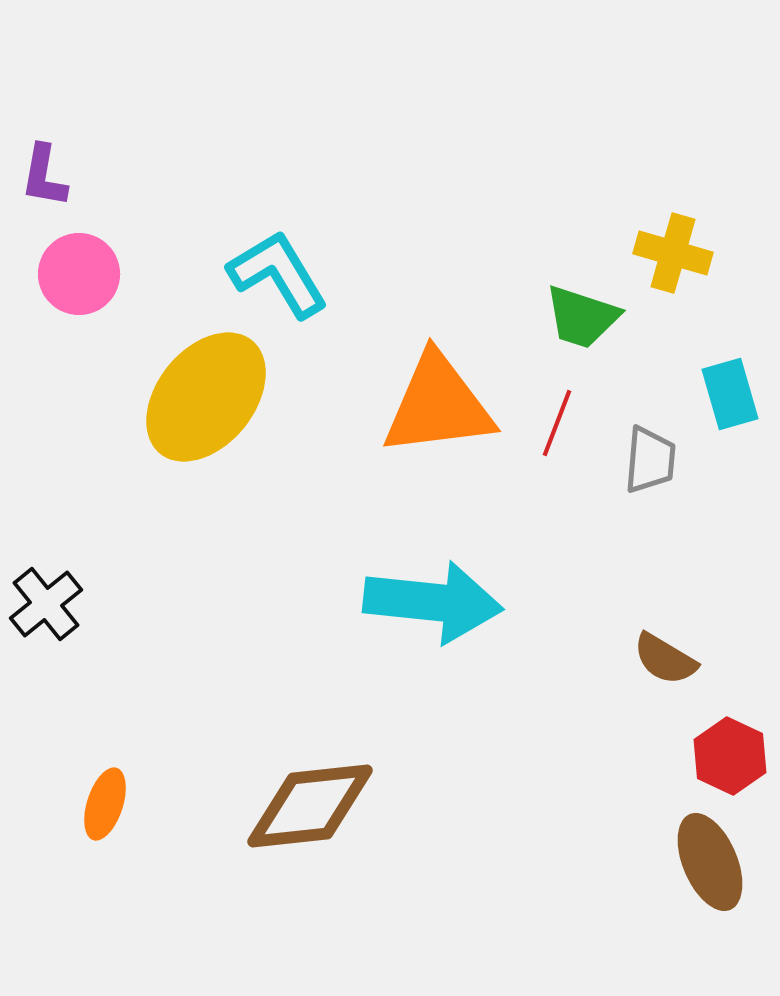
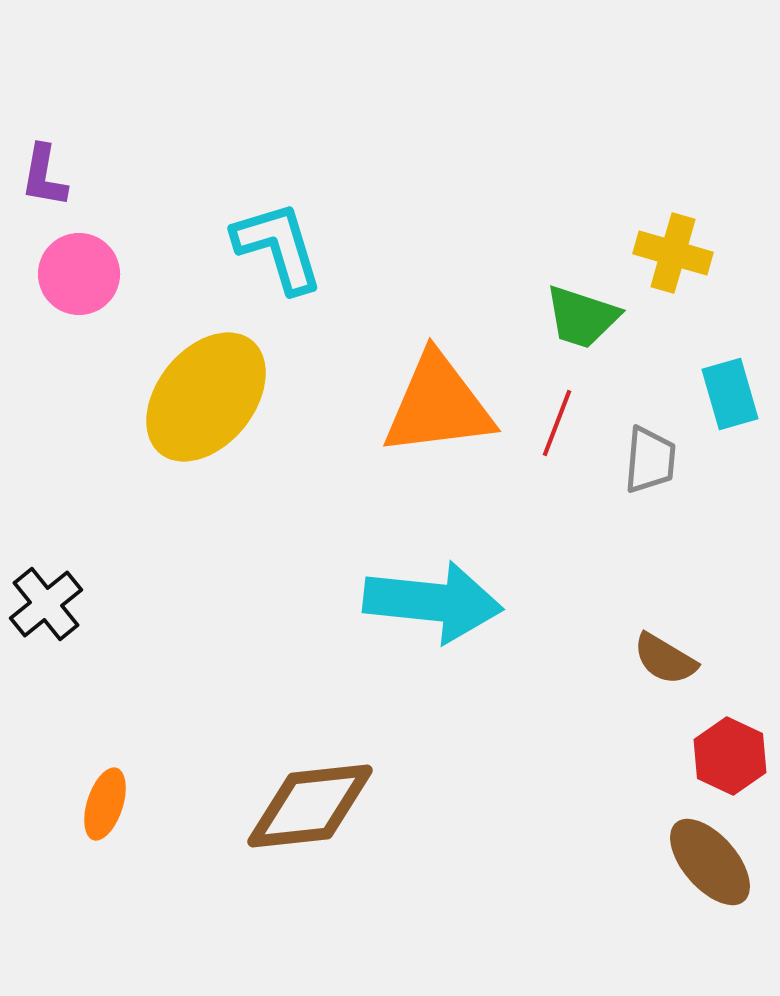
cyan L-shape: moved 27 px up; rotated 14 degrees clockwise
brown ellipse: rotated 18 degrees counterclockwise
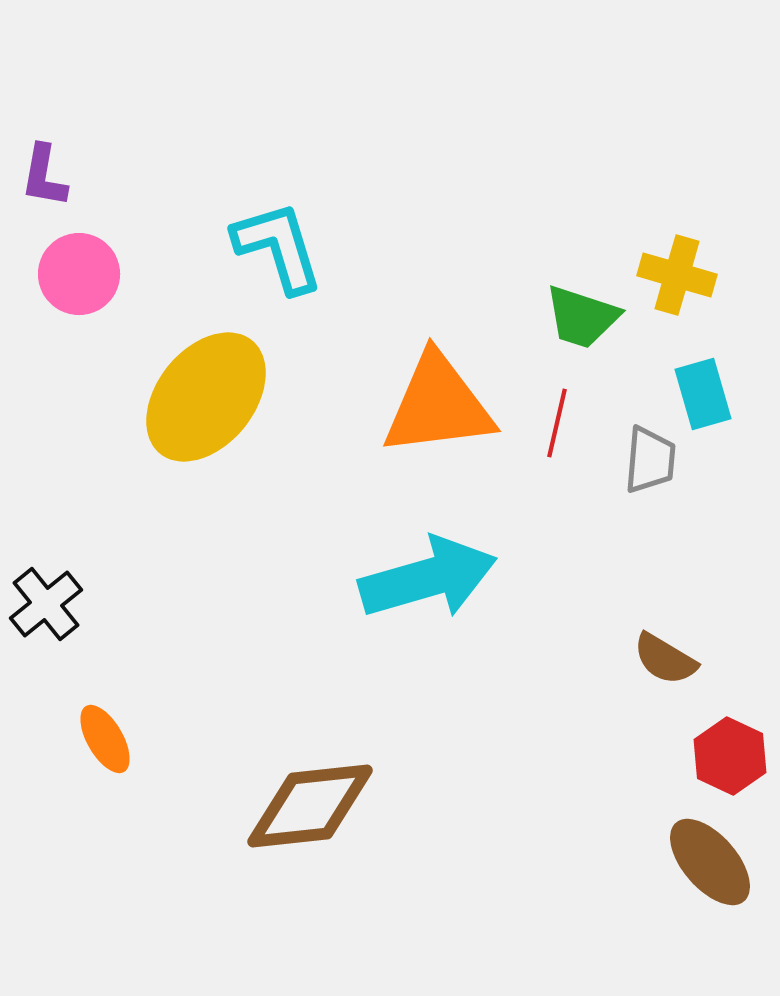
yellow cross: moved 4 px right, 22 px down
cyan rectangle: moved 27 px left
red line: rotated 8 degrees counterclockwise
cyan arrow: moved 5 px left, 24 px up; rotated 22 degrees counterclockwise
orange ellipse: moved 65 px up; rotated 48 degrees counterclockwise
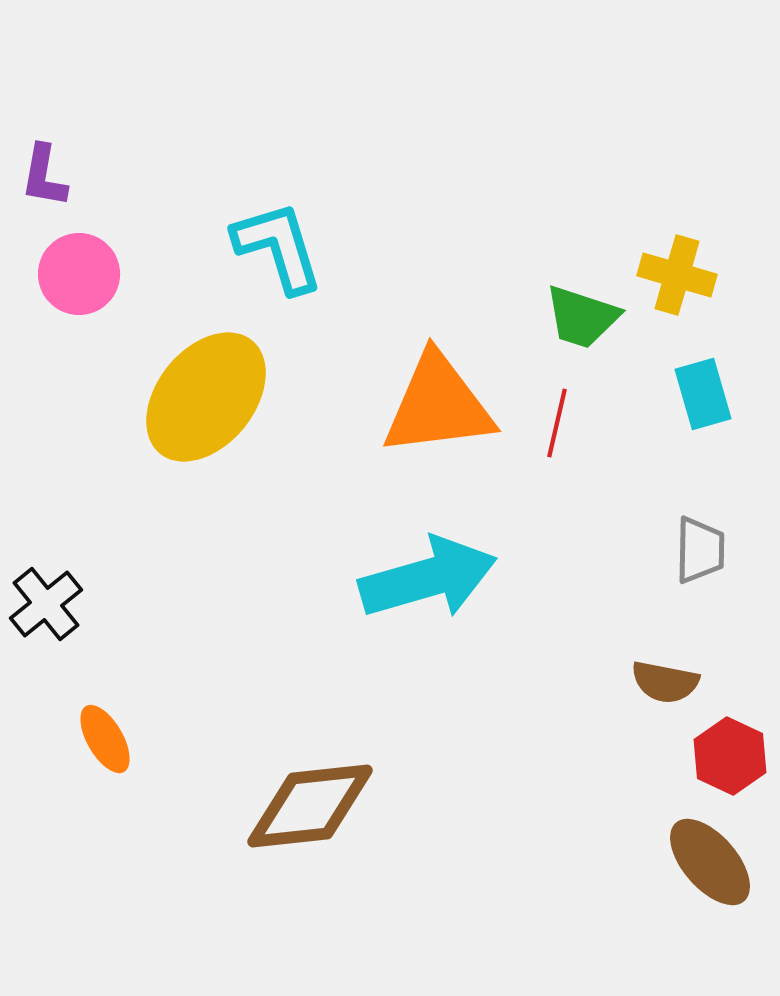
gray trapezoid: moved 50 px right, 90 px down; rotated 4 degrees counterclockwise
brown semicircle: moved 23 px down; rotated 20 degrees counterclockwise
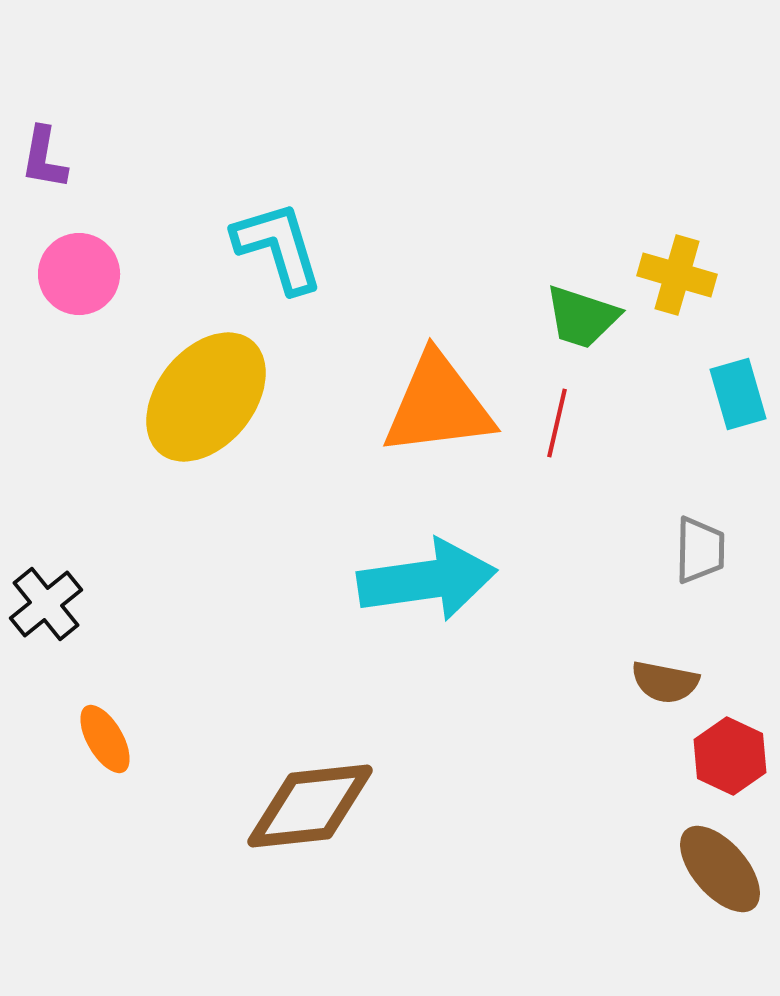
purple L-shape: moved 18 px up
cyan rectangle: moved 35 px right
cyan arrow: moved 1 px left, 2 px down; rotated 8 degrees clockwise
brown ellipse: moved 10 px right, 7 px down
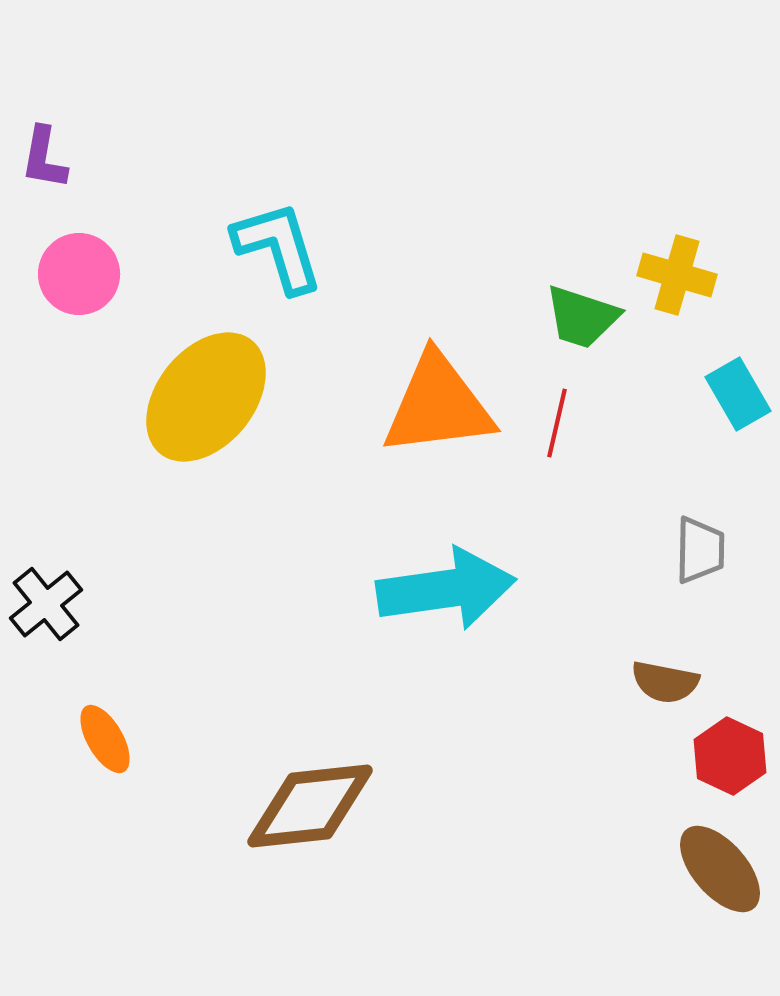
cyan rectangle: rotated 14 degrees counterclockwise
cyan arrow: moved 19 px right, 9 px down
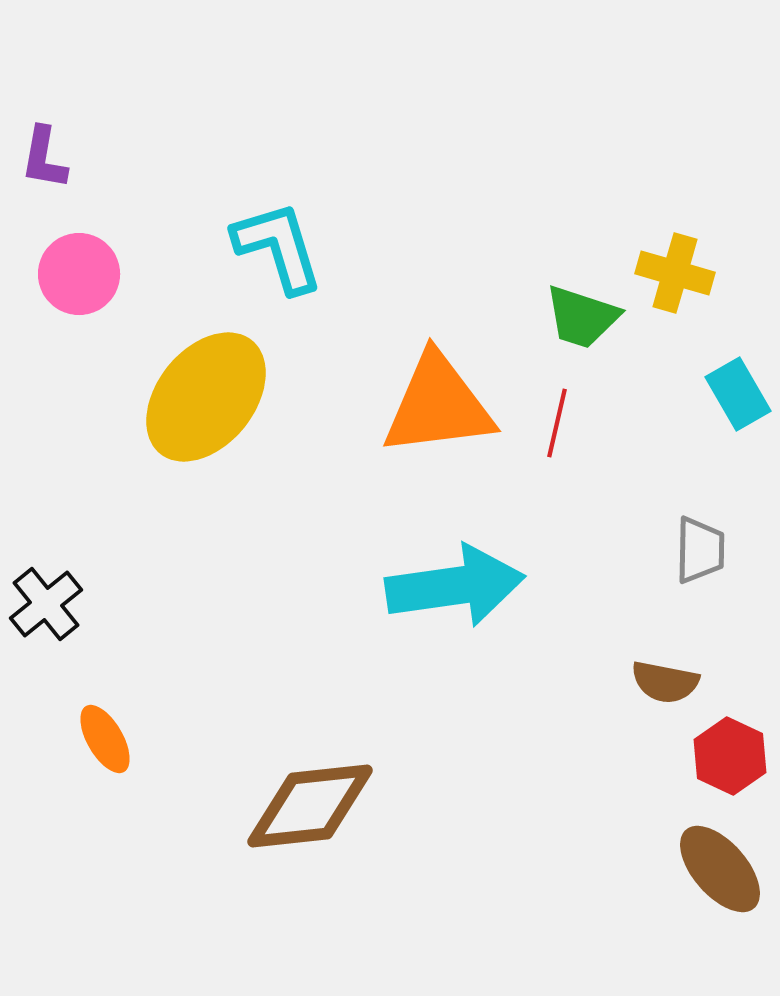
yellow cross: moved 2 px left, 2 px up
cyan arrow: moved 9 px right, 3 px up
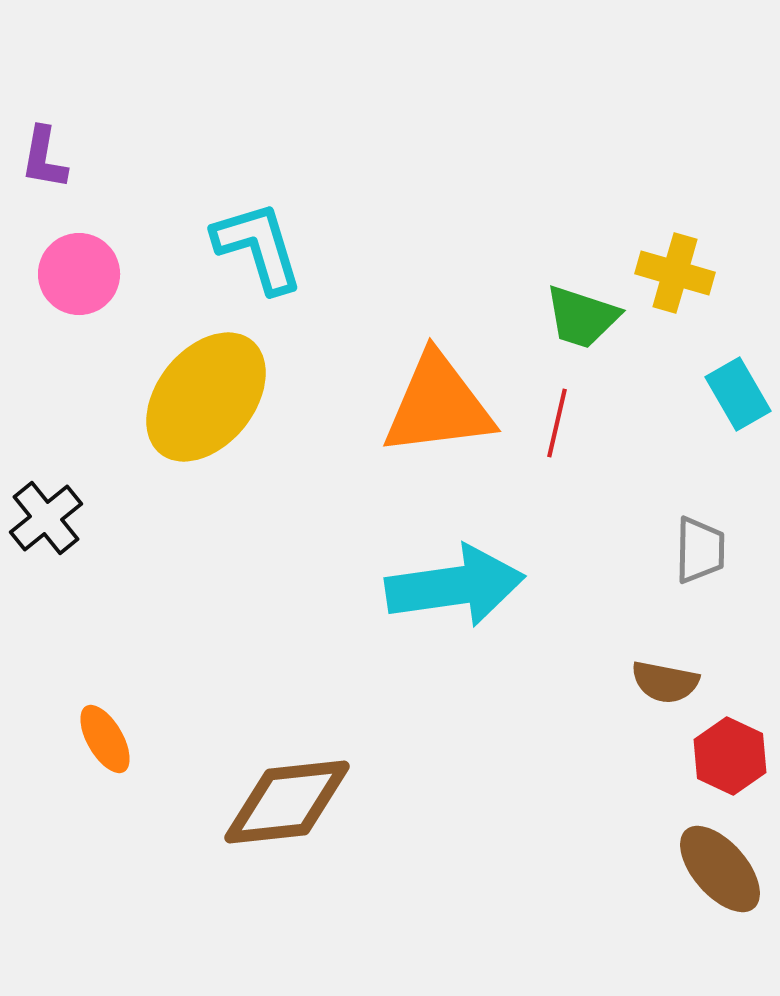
cyan L-shape: moved 20 px left
black cross: moved 86 px up
brown diamond: moved 23 px left, 4 px up
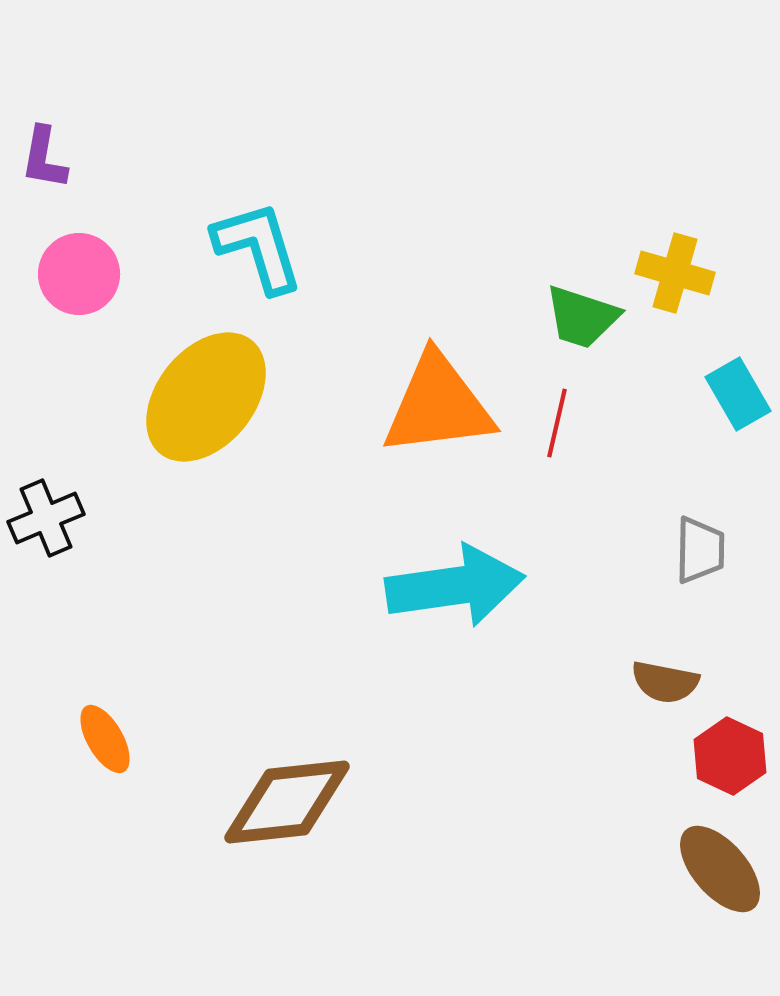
black cross: rotated 16 degrees clockwise
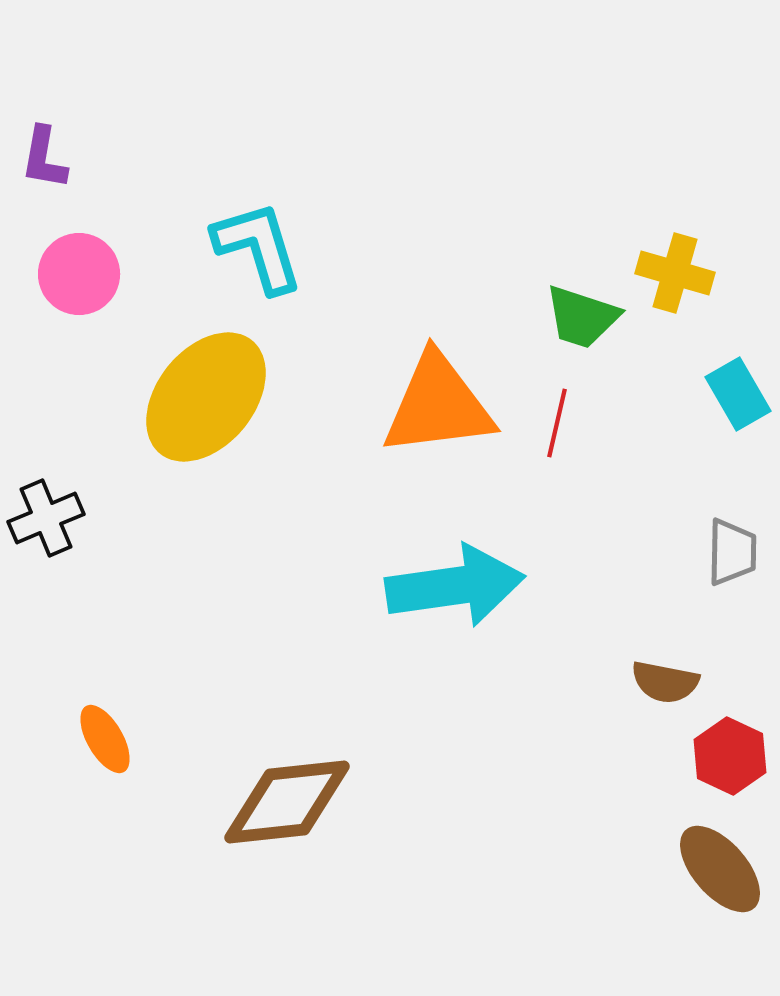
gray trapezoid: moved 32 px right, 2 px down
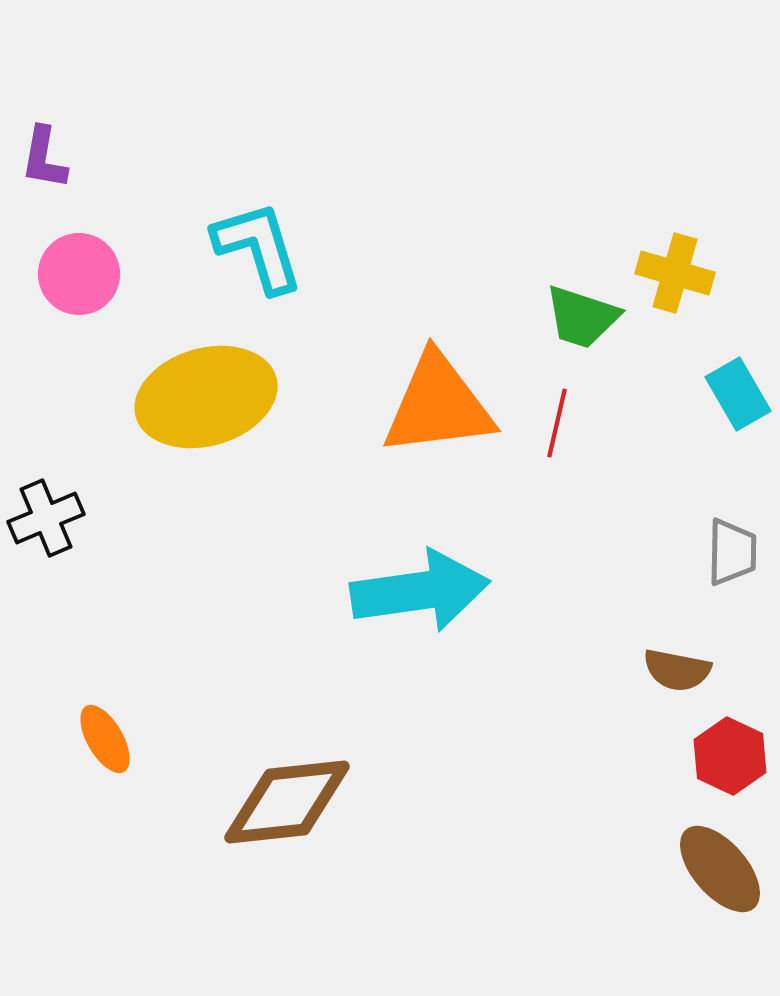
yellow ellipse: rotated 35 degrees clockwise
cyan arrow: moved 35 px left, 5 px down
brown semicircle: moved 12 px right, 12 px up
